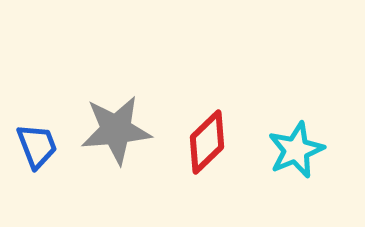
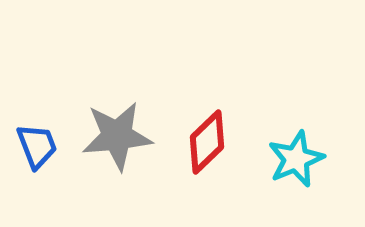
gray star: moved 1 px right, 6 px down
cyan star: moved 9 px down
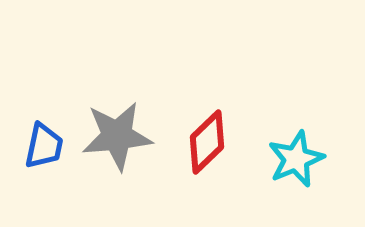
blue trapezoid: moved 7 px right; rotated 33 degrees clockwise
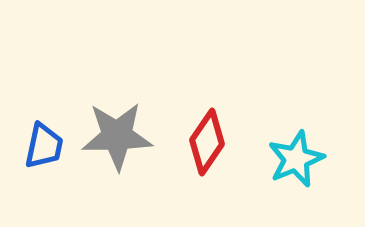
gray star: rotated 4 degrees clockwise
red diamond: rotated 12 degrees counterclockwise
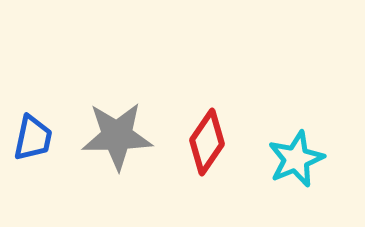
blue trapezoid: moved 11 px left, 8 px up
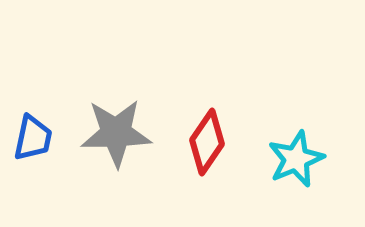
gray star: moved 1 px left, 3 px up
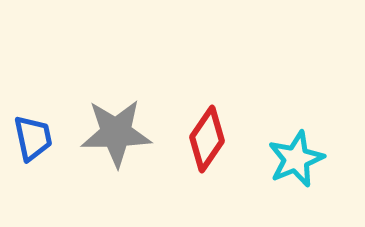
blue trapezoid: rotated 24 degrees counterclockwise
red diamond: moved 3 px up
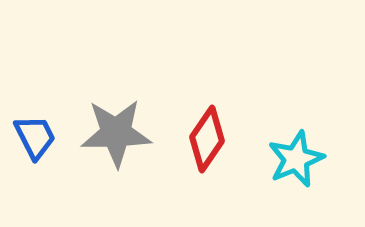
blue trapezoid: moved 2 px right, 1 px up; rotated 15 degrees counterclockwise
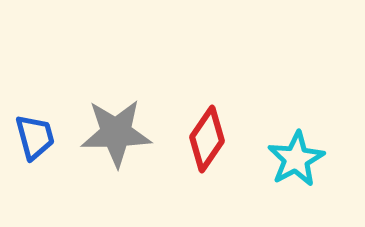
blue trapezoid: rotated 12 degrees clockwise
cyan star: rotated 6 degrees counterclockwise
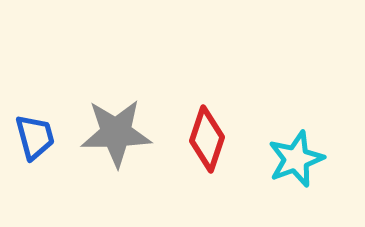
red diamond: rotated 16 degrees counterclockwise
cyan star: rotated 8 degrees clockwise
